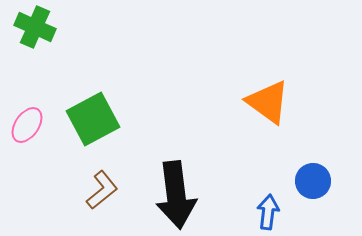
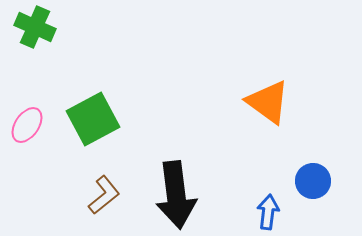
brown L-shape: moved 2 px right, 5 px down
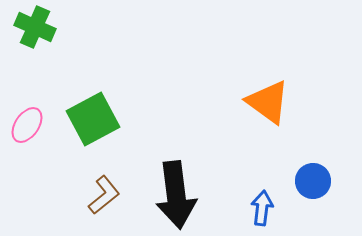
blue arrow: moved 6 px left, 4 px up
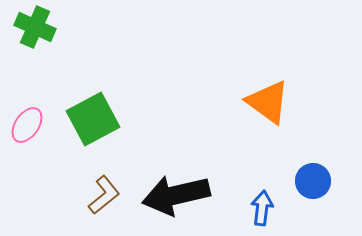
black arrow: rotated 84 degrees clockwise
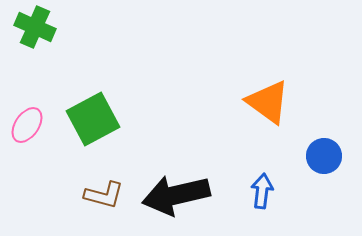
blue circle: moved 11 px right, 25 px up
brown L-shape: rotated 54 degrees clockwise
blue arrow: moved 17 px up
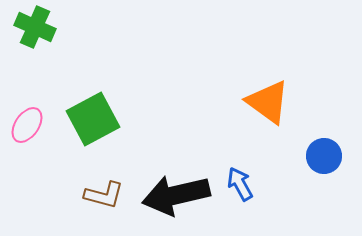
blue arrow: moved 22 px left, 7 px up; rotated 36 degrees counterclockwise
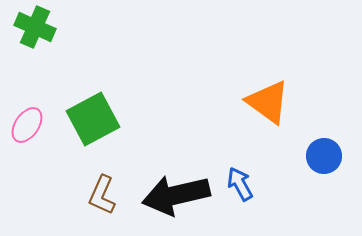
brown L-shape: moved 2 px left; rotated 99 degrees clockwise
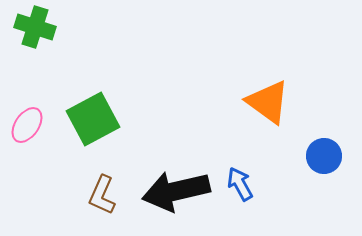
green cross: rotated 6 degrees counterclockwise
black arrow: moved 4 px up
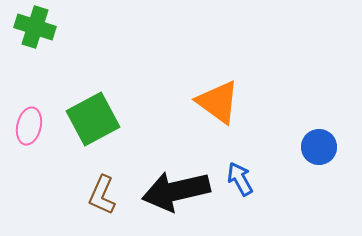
orange triangle: moved 50 px left
pink ellipse: moved 2 px right, 1 px down; rotated 21 degrees counterclockwise
blue circle: moved 5 px left, 9 px up
blue arrow: moved 5 px up
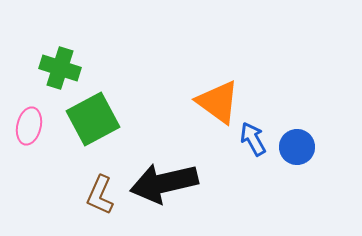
green cross: moved 25 px right, 41 px down
blue circle: moved 22 px left
blue arrow: moved 13 px right, 40 px up
black arrow: moved 12 px left, 8 px up
brown L-shape: moved 2 px left
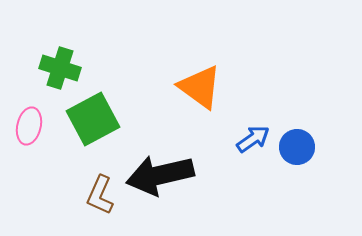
orange triangle: moved 18 px left, 15 px up
blue arrow: rotated 84 degrees clockwise
black arrow: moved 4 px left, 8 px up
